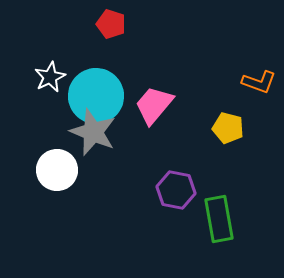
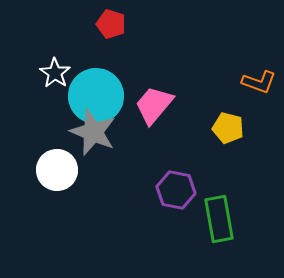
white star: moved 5 px right, 4 px up; rotated 12 degrees counterclockwise
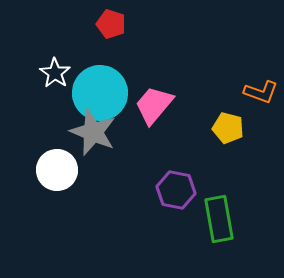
orange L-shape: moved 2 px right, 10 px down
cyan circle: moved 4 px right, 3 px up
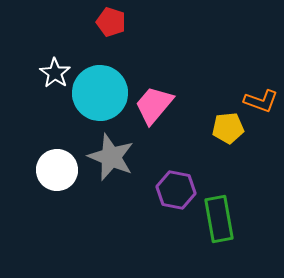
red pentagon: moved 2 px up
orange L-shape: moved 9 px down
yellow pentagon: rotated 20 degrees counterclockwise
gray star: moved 18 px right, 25 px down
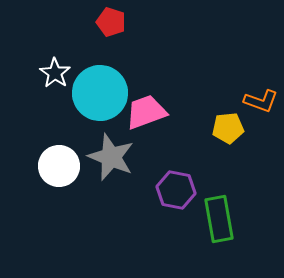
pink trapezoid: moved 8 px left, 7 px down; rotated 30 degrees clockwise
white circle: moved 2 px right, 4 px up
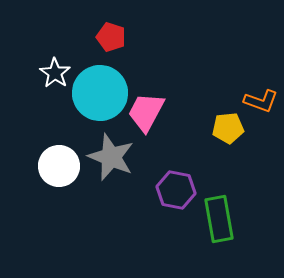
red pentagon: moved 15 px down
pink trapezoid: rotated 42 degrees counterclockwise
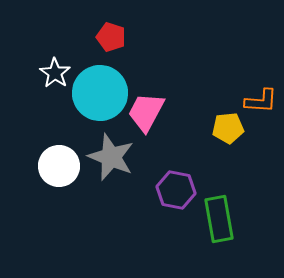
orange L-shape: rotated 16 degrees counterclockwise
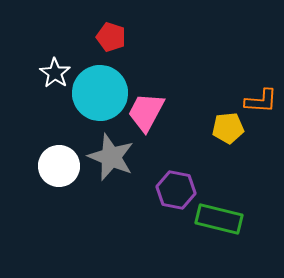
green rectangle: rotated 66 degrees counterclockwise
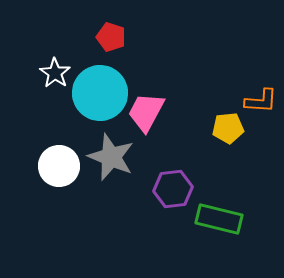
purple hexagon: moved 3 px left, 1 px up; rotated 18 degrees counterclockwise
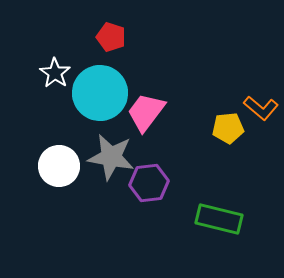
orange L-shape: moved 7 px down; rotated 36 degrees clockwise
pink trapezoid: rotated 9 degrees clockwise
gray star: rotated 12 degrees counterclockwise
purple hexagon: moved 24 px left, 6 px up
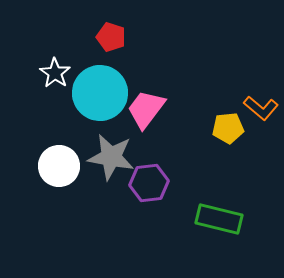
pink trapezoid: moved 3 px up
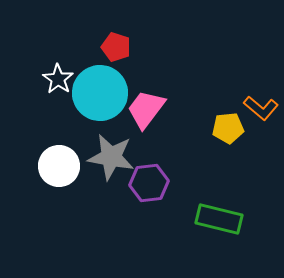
red pentagon: moved 5 px right, 10 px down
white star: moved 3 px right, 6 px down
